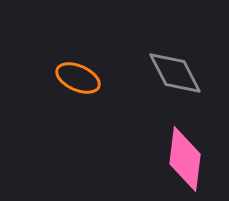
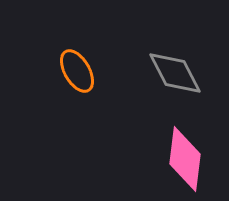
orange ellipse: moved 1 px left, 7 px up; rotated 36 degrees clockwise
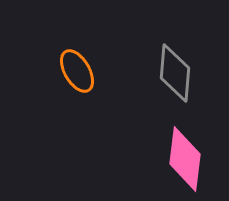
gray diamond: rotated 32 degrees clockwise
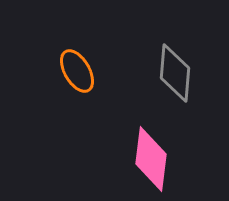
pink diamond: moved 34 px left
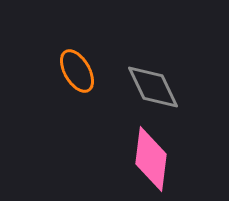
gray diamond: moved 22 px left, 14 px down; rotated 30 degrees counterclockwise
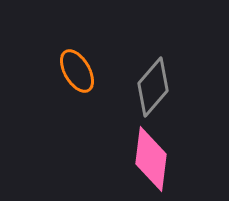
gray diamond: rotated 66 degrees clockwise
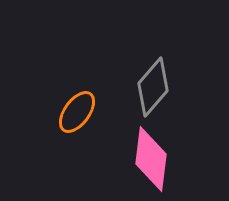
orange ellipse: moved 41 px down; rotated 66 degrees clockwise
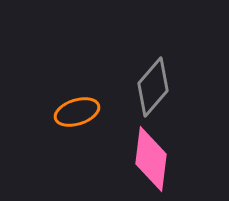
orange ellipse: rotated 36 degrees clockwise
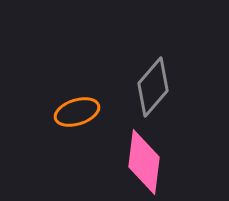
pink diamond: moved 7 px left, 3 px down
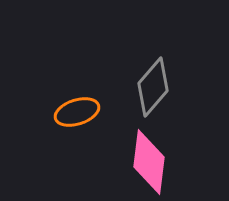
pink diamond: moved 5 px right
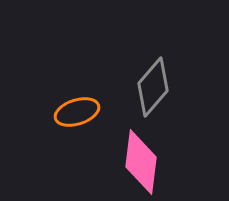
pink diamond: moved 8 px left
